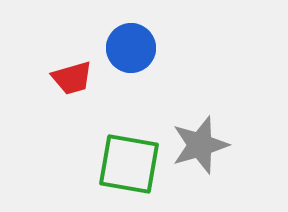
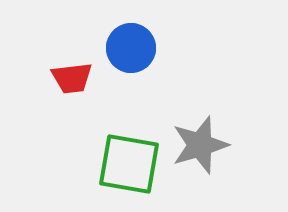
red trapezoid: rotated 9 degrees clockwise
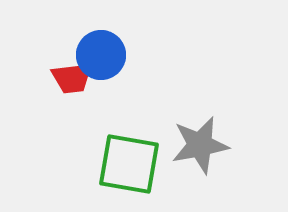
blue circle: moved 30 px left, 7 px down
gray star: rotated 6 degrees clockwise
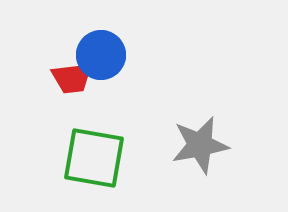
green square: moved 35 px left, 6 px up
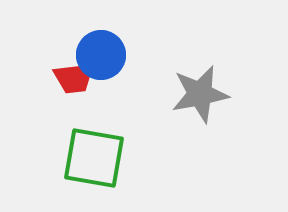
red trapezoid: moved 2 px right
gray star: moved 51 px up
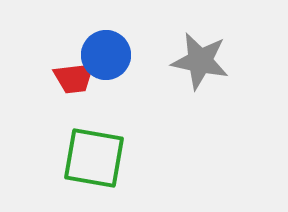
blue circle: moved 5 px right
gray star: moved 33 px up; rotated 22 degrees clockwise
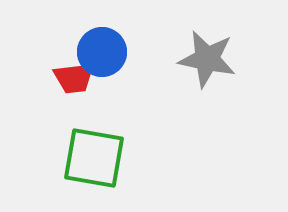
blue circle: moved 4 px left, 3 px up
gray star: moved 7 px right, 2 px up
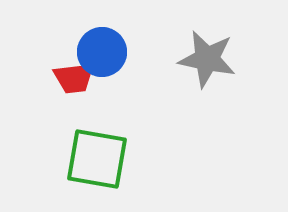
green square: moved 3 px right, 1 px down
